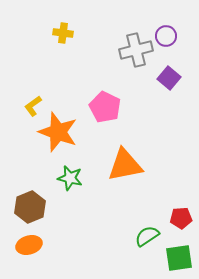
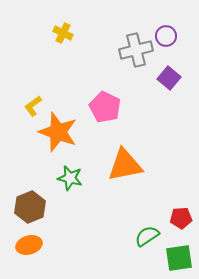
yellow cross: rotated 18 degrees clockwise
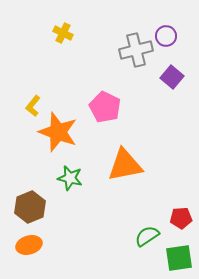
purple square: moved 3 px right, 1 px up
yellow L-shape: rotated 15 degrees counterclockwise
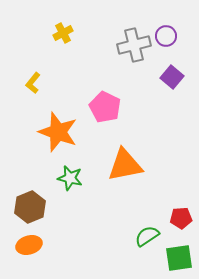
yellow cross: rotated 36 degrees clockwise
gray cross: moved 2 px left, 5 px up
yellow L-shape: moved 23 px up
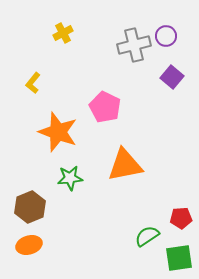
green star: rotated 20 degrees counterclockwise
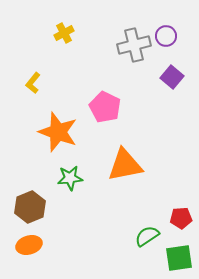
yellow cross: moved 1 px right
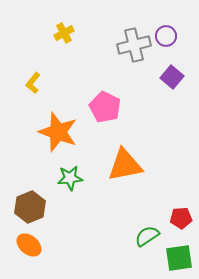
orange ellipse: rotated 55 degrees clockwise
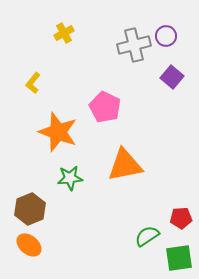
brown hexagon: moved 2 px down
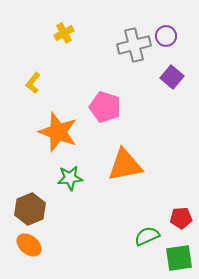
pink pentagon: rotated 8 degrees counterclockwise
green semicircle: rotated 10 degrees clockwise
